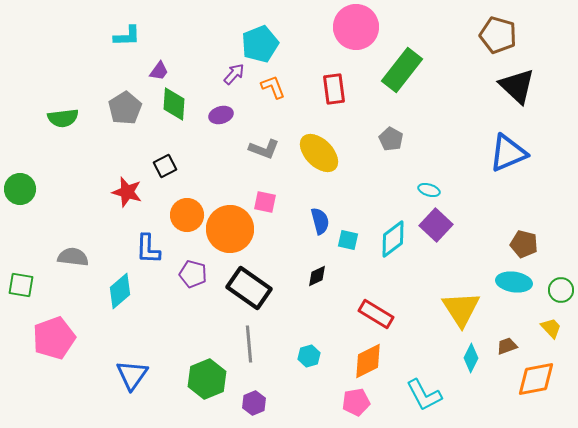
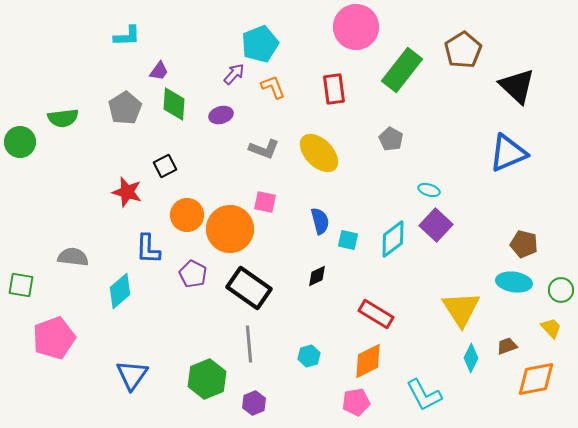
brown pentagon at (498, 35): moved 35 px left, 15 px down; rotated 24 degrees clockwise
green circle at (20, 189): moved 47 px up
purple pentagon at (193, 274): rotated 12 degrees clockwise
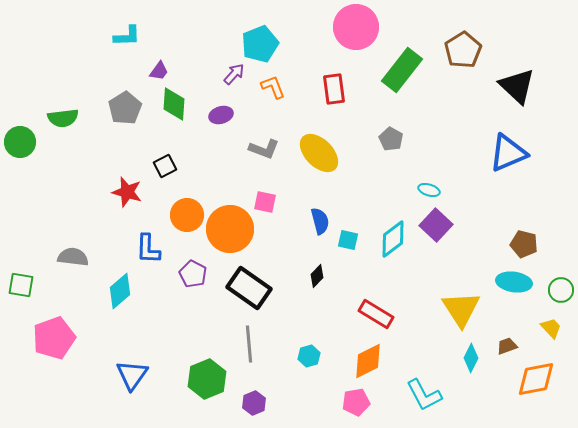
black diamond at (317, 276): rotated 20 degrees counterclockwise
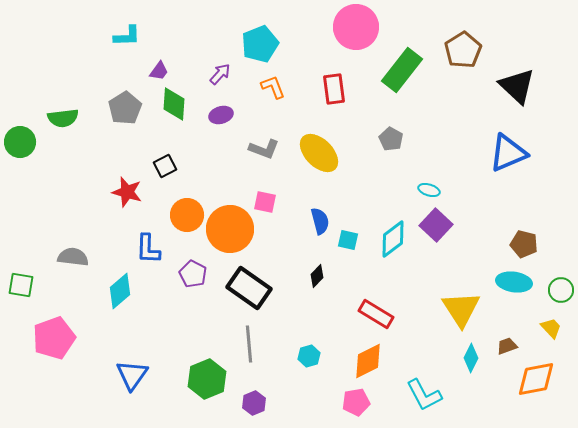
purple arrow at (234, 74): moved 14 px left
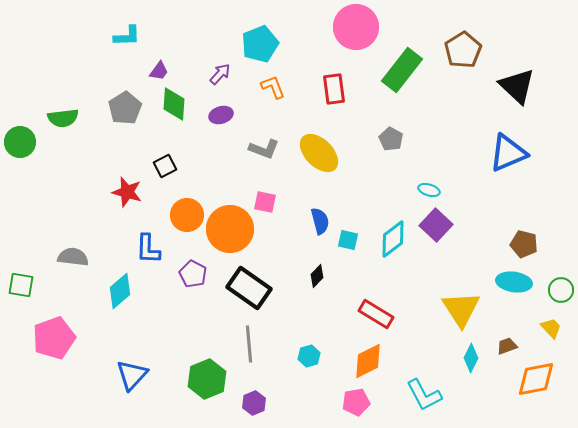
blue triangle at (132, 375): rotated 8 degrees clockwise
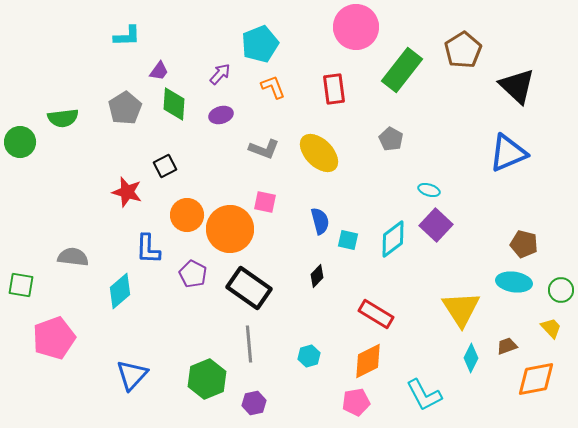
purple hexagon at (254, 403): rotated 10 degrees clockwise
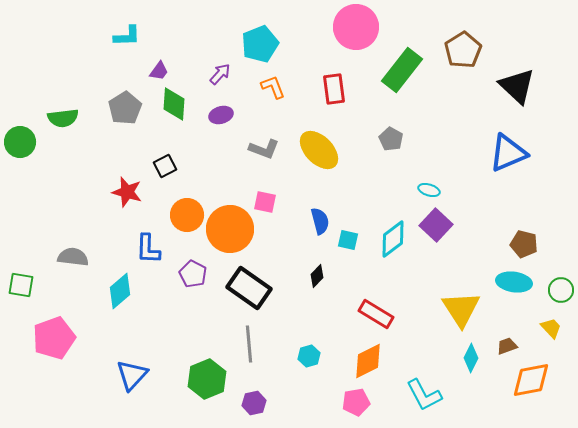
yellow ellipse at (319, 153): moved 3 px up
orange diamond at (536, 379): moved 5 px left, 1 px down
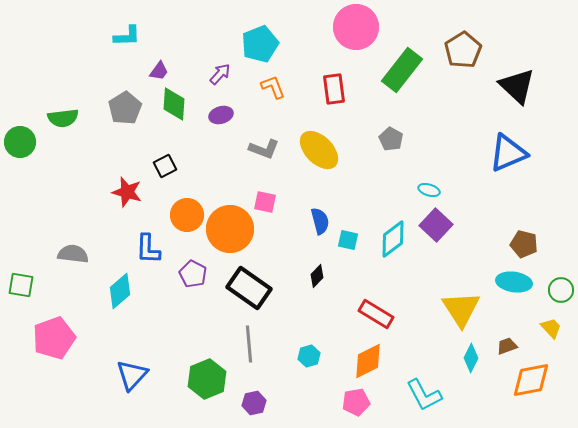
gray semicircle at (73, 257): moved 3 px up
